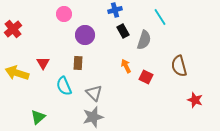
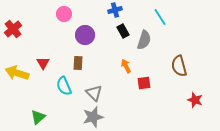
red square: moved 2 px left, 6 px down; rotated 32 degrees counterclockwise
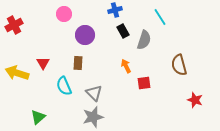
red cross: moved 1 px right, 4 px up; rotated 12 degrees clockwise
brown semicircle: moved 1 px up
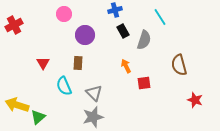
yellow arrow: moved 32 px down
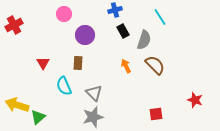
brown semicircle: moved 24 px left; rotated 150 degrees clockwise
red square: moved 12 px right, 31 px down
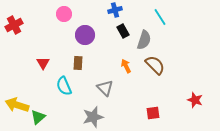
gray triangle: moved 11 px right, 5 px up
red square: moved 3 px left, 1 px up
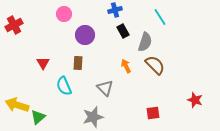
gray semicircle: moved 1 px right, 2 px down
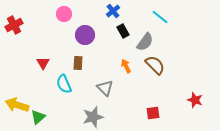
blue cross: moved 2 px left, 1 px down; rotated 24 degrees counterclockwise
cyan line: rotated 18 degrees counterclockwise
gray semicircle: rotated 18 degrees clockwise
cyan semicircle: moved 2 px up
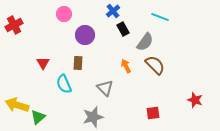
cyan line: rotated 18 degrees counterclockwise
black rectangle: moved 2 px up
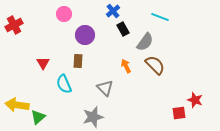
brown rectangle: moved 2 px up
yellow arrow: rotated 10 degrees counterclockwise
red square: moved 26 px right
